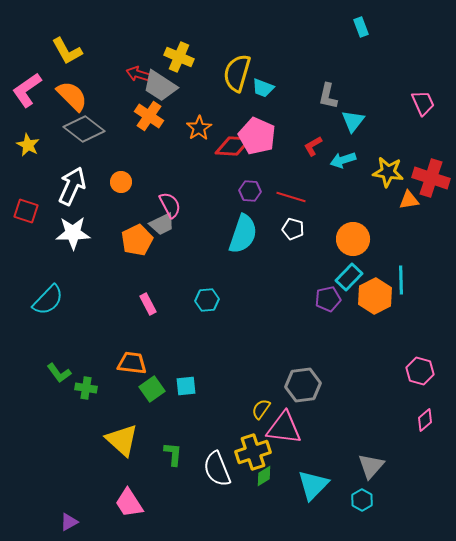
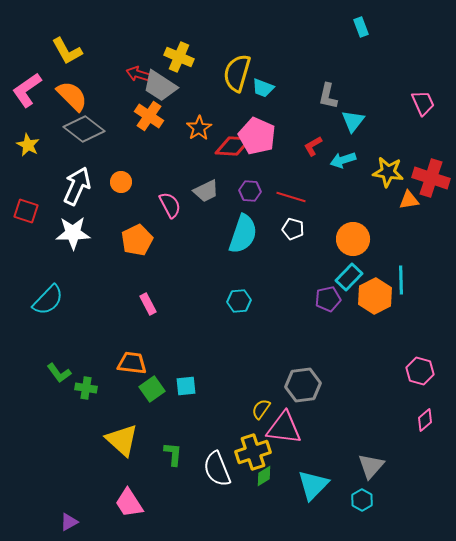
white arrow at (72, 186): moved 5 px right
gray trapezoid at (162, 224): moved 44 px right, 33 px up
cyan hexagon at (207, 300): moved 32 px right, 1 px down
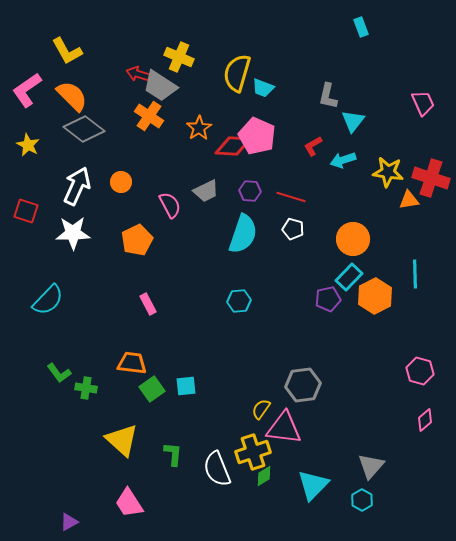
cyan line at (401, 280): moved 14 px right, 6 px up
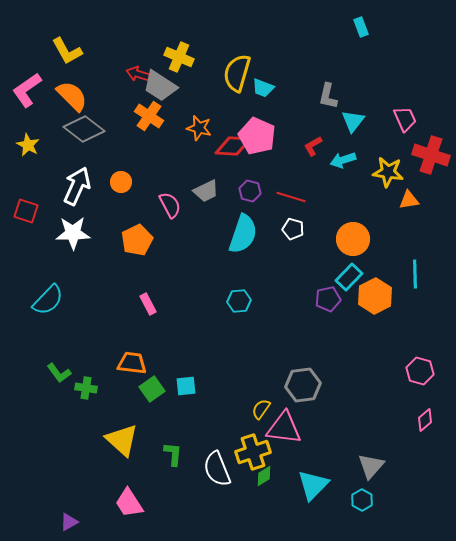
pink trapezoid at (423, 103): moved 18 px left, 16 px down
orange star at (199, 128): rotated 25 degrees counterclockwise
red cross at (431, 178): moved 23 px up
purple hexagon at (250, 191): rotated 10 degrees clockwise
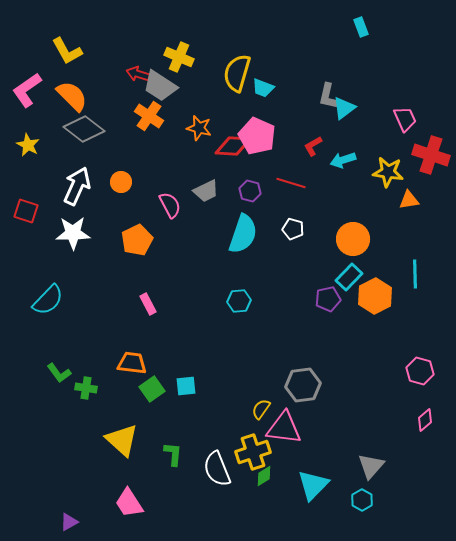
cyan triangle at (353, 121): moved 9 px left, 13 px up; rotated 15 degrees clockwise
red line at (291, 197): moved 14 px up
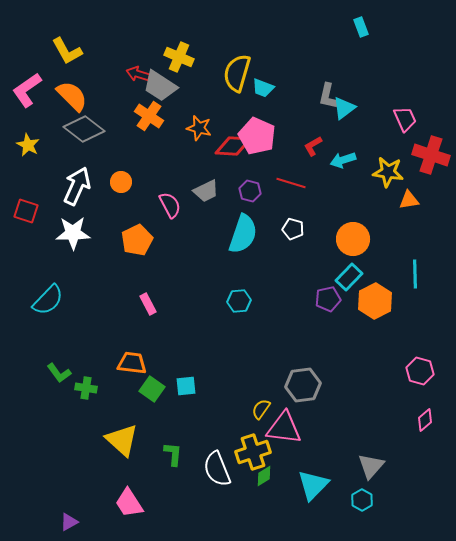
orange hexagon at (375, 296): moved 5 px down
green square at (152, 389): rotated 20 degrees counterclockwise
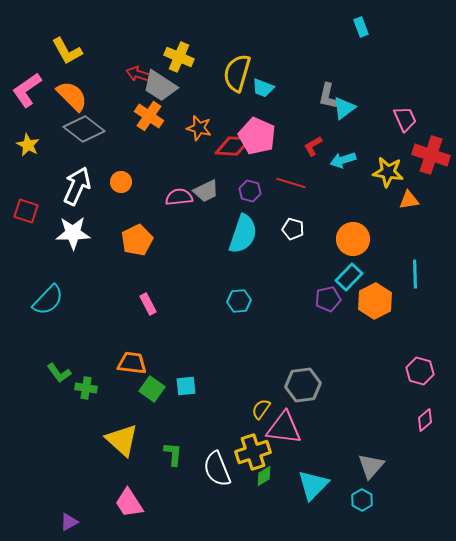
pink semicircle at (170, 205): moved 9 px right, 8 px up; rotated 68 degrees counterclockwise
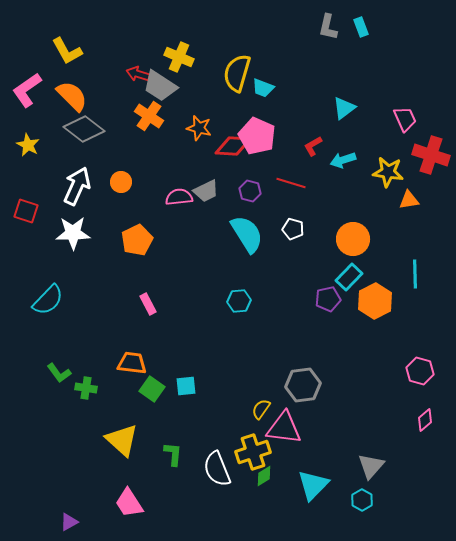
gray L-shape at (328, 96): moved 69 px up
cyan semicircle at (243, 234): moved 4 px right; rotated 51 degrees counterclockwise
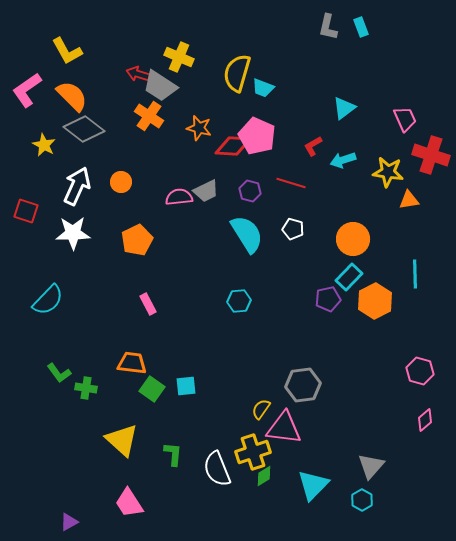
yellow star at (28, 145): moved 16 px right
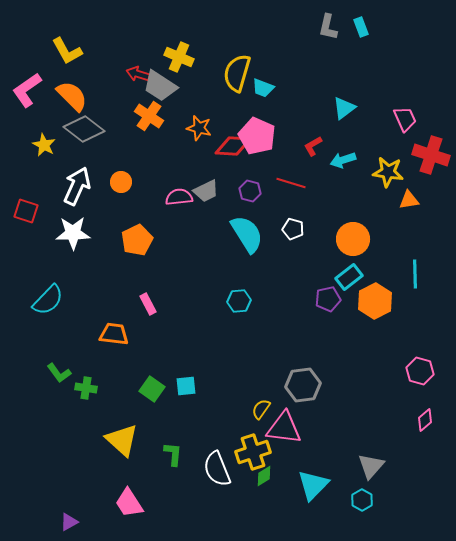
cyan rectangle at (349, 277): rotated 8 degrees clockwise
orange trapezoid at (132, 363): moved 18 px left, 29 px up
